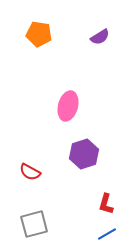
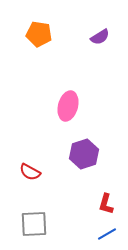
gray square: rotated 12 degrees clockwise
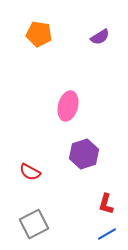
gray square: rotated 24 degrees counterclockwise
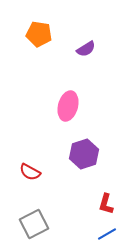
purple semicircle: moved 14 px left, 12 px down
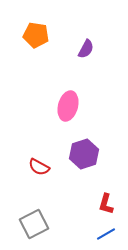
orange pentagon: moved 3 px left, 1 px down
purple semicircle: rotated 30 degrees counterclockwise
red semicircle: moved 9 px right, 5 px up
blue line: moved 1 px left
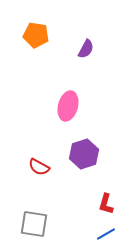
gray square: rotated 36 degrees clockwise
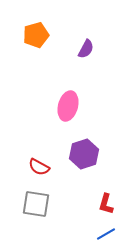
orange pentagon: rotated 25 degrees counterclockwise
gray square: moved 2 px right, 20 px up
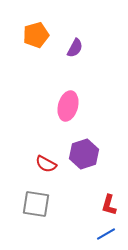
purple semicircle: moved 11 px left, 1 px up
red semicircle: moved 7 px right, 3 px up
red L-shape: moved 3 px right, 1 px down
